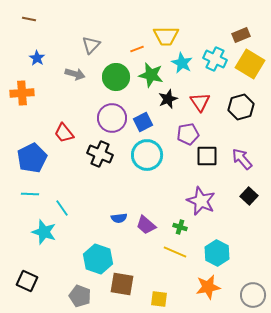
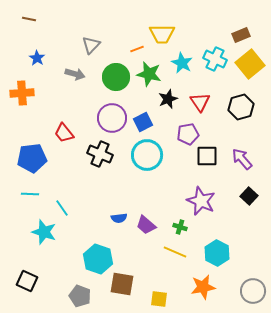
yellow trapezoid at (166, 36): moved 4 px left, 2 px up
yellow square at (250, 64): rotated 20 degrees clockwise
green star at (151, 75): moved 2 px left, 1 px up
blue pentagon at (32, 158): rotated 20 degrees clockwise
orange star at (208, 287): moved 5 px left
gray circle at (253, 295): moved 4 px up
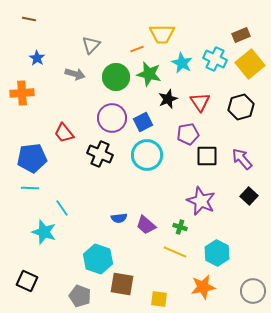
cyan line at (30, 194): moved 6 px up
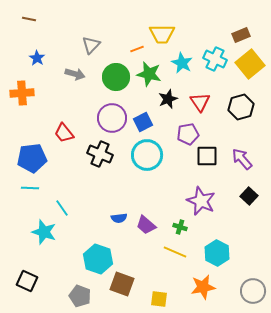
brown square at (122, 284): rotated 10 degrees clockwise
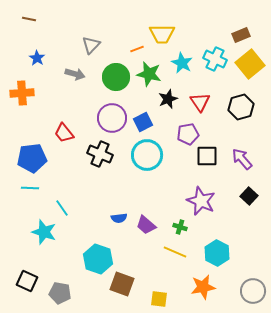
gray pentagon at (80, 296): moved 20 px left, 3 px up; rotated 10 degrees counterclockwise
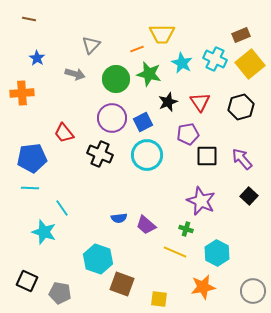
green circle at (116, 77): moved 2 px down
black star at (168, 99): moved 3 px down
green cross at (180, 227): moved 6 px right, 2 px down
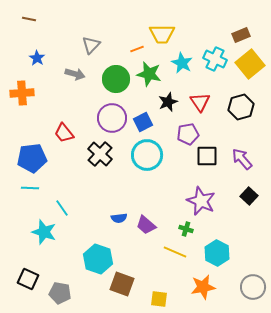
black cross at (100, 154): rotated 20 degrees clockwise
black square at (27, 281): moved 1 px right, 2 px up
gray circle at (253, 291): moved 4 px up
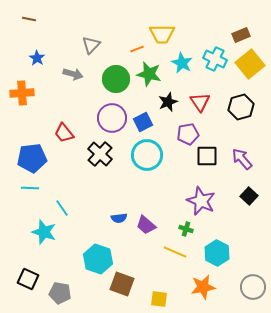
gray arrow at (75, 74): moved 2 px left
